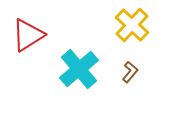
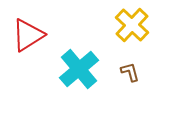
brown L-shape: rotated 55 degrees counterclockwise
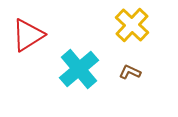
brown L-shape: rotated 50 degrees counterclockwise
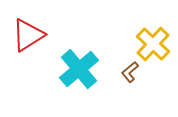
yellow cross: moved 21 px right, 19 px down
brown L-shape: rotated 65 degrees counterclockwise
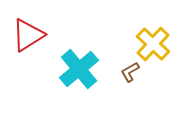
brown L-shape: rotated 10 degrees clockwise
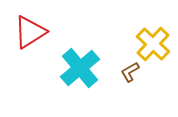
red triangle: moved 2 px right, 3 px up
cyan cross: moved 1 px right, 1 px up
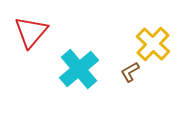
red triangle: moved 1 px right; rotated 18 degrees counterclockwise
cyan cross: moved 1 px left, 1 px down
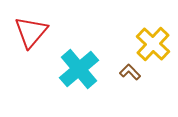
brown L-shape: rotated 75 degrees clockwise
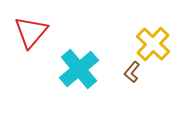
brown L-shape: moved 2 px right; rotated 95 degrees counterclockwise
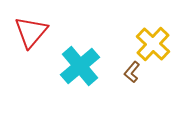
cyan cross: moved 1 px right, 3 px up
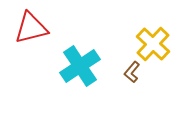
red triangle: moved 4 px up; rotated 36 degrees clockwise
cyan cross: rotated 6 degrees clockwise
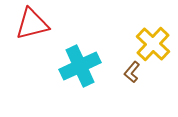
red triangle: moved 1 px right, 4 px up
cyan cross: rotated 9 degrees clockwise
